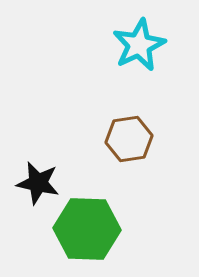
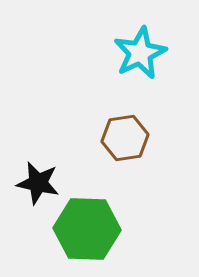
cyan star: moved 1 px right, 8 px down
brown hexagon: moved 4 px left, 1 px up
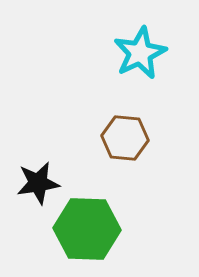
brown hexagon: rotated 15 degrees clockwise
black star: rotated 21 degrees counterclockwise
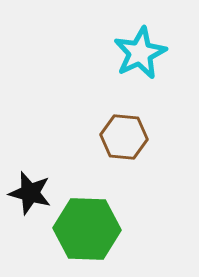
brown hexagon: moved 1 px left, 1 px up
black star: moved 8 px left, 10 px down; rotated 24 degrees clockwise
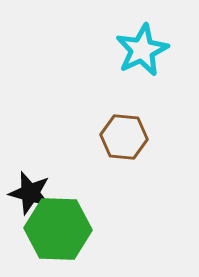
cyan star: moved 2 px right, 3 px up
green hexagon: moved 29 px left
